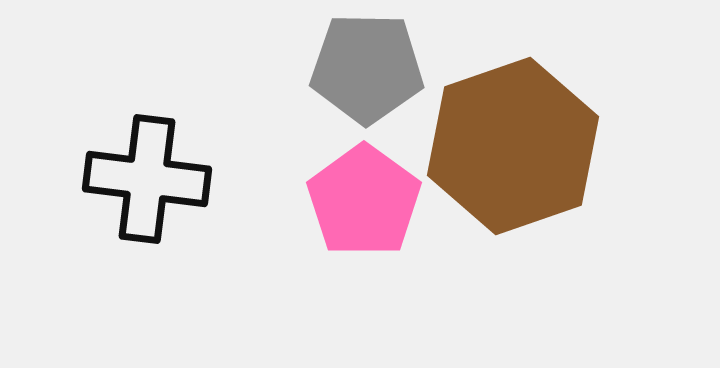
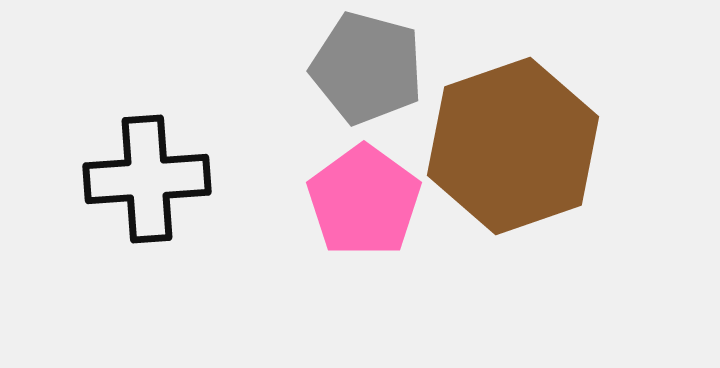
gray pentagon: rotated 14 degrees clockwise
black cross: rotated 11 degrees counterclockwise
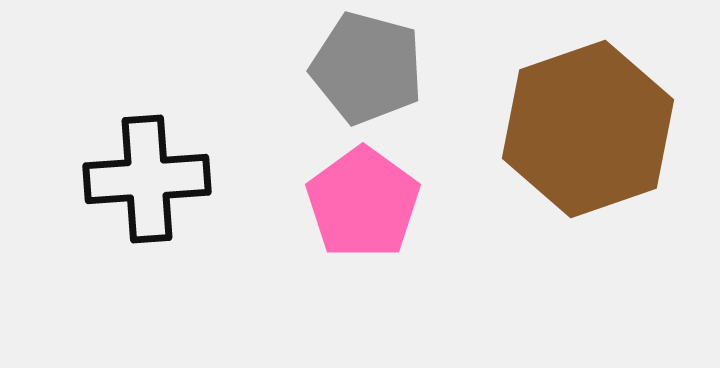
brown hexagon: moved 75 px right, 17 px up
pink pentagon: moved 1 px left, 2 px down
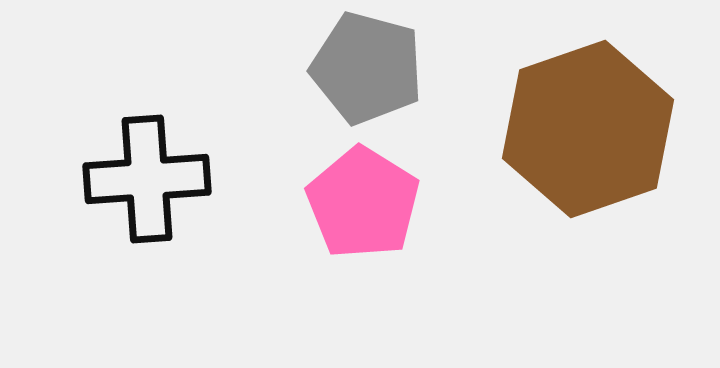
pink pentagon: rotated 4 degrees counterclockwise
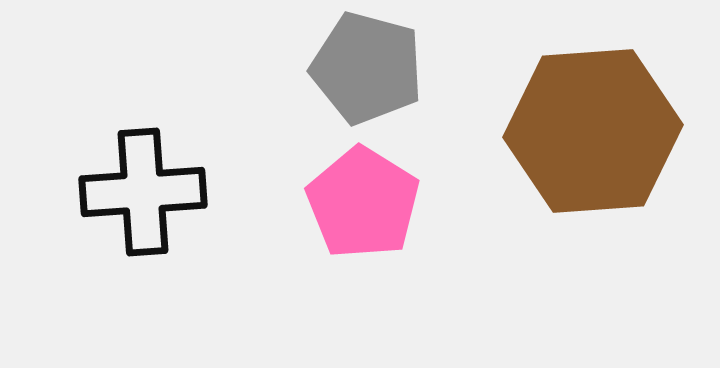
brown hexagon: moved 5 px right, 2 px down; rotated 15 degrees clockwise
black cross: moved 4 px left, 13 px down
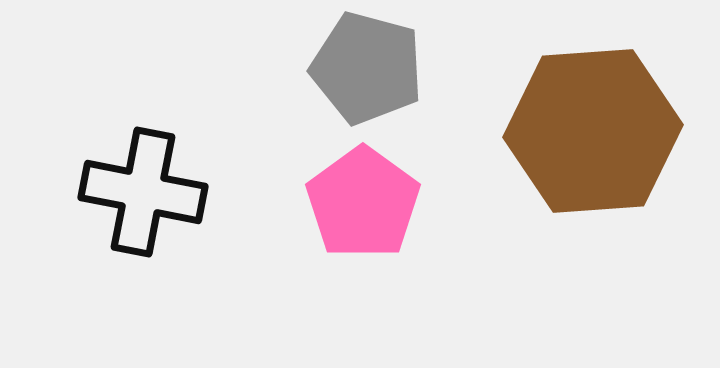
black cross: rotated 15 degrees clockwise
pink pentagon: rotated 4 degrees clockwise
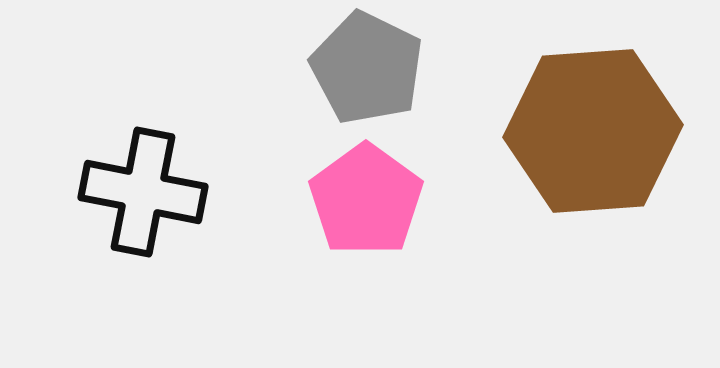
gray pentagon: rotated 11 degrees clockwise
pink pentagon: moved 3 px right, 3 px up
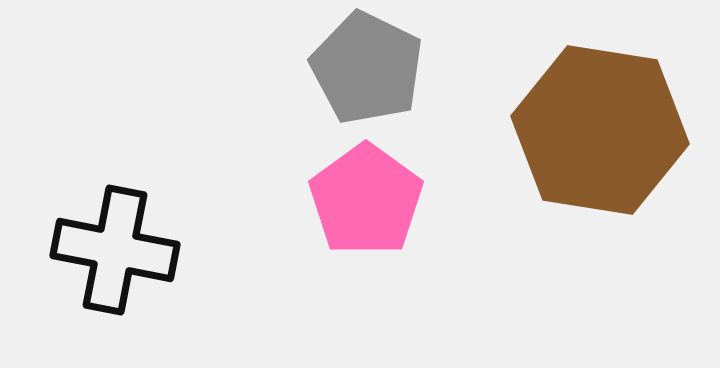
brown hexagon: moved 7 px right, 1 px up; rotated 13 degrees clockwise
black cross: moved 28 px left, 58 px down
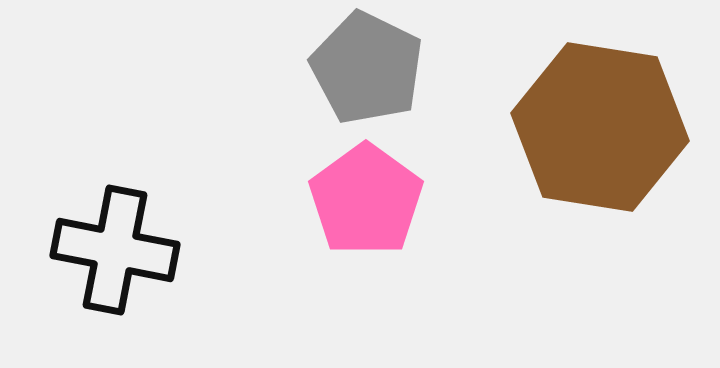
brown hexagon: moved 3 px up
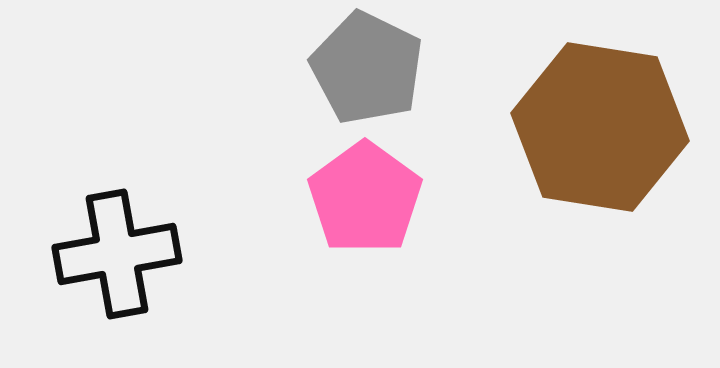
pink pentagon: moved 1 px left, 2 px up
black cross: moved 2 px right, 4 px down; rotated 21 degrees counterclockwise
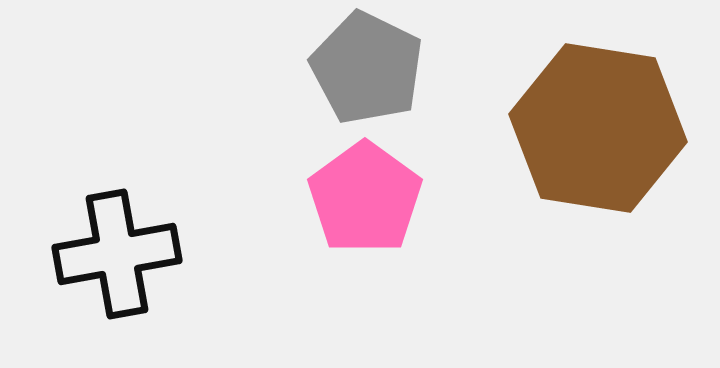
brown hexagon: moved 2 px left, 1 px down
